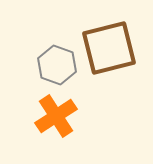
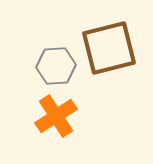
gray hexagon: moved 1 px left, 1 px down; rotated 24 degrees counterclockwise
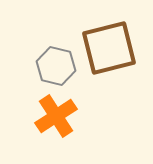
gray hexagon: rotated 18 degrees clockwise
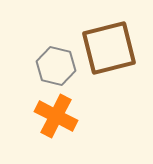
orange cross: rotated 30 degrees counterclockwise
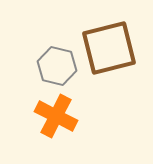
gray hexagon: moved 1 px right
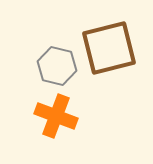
orange cross: rotated 6 degrees counterclockwise
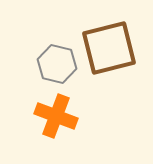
gray hexagon: moved 2 px up
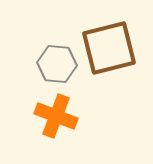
gray hexagon: rotated 9 degrees counterclockwise
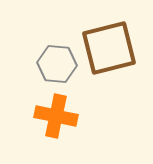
orange cross: rotated 9 degrees counterclockwise
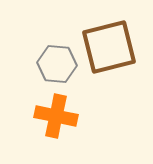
brown square: moved 1 px up
